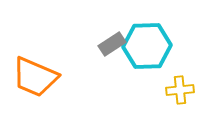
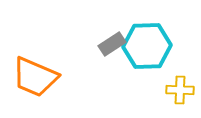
yellow cross: rotated 8 degrees clockwise
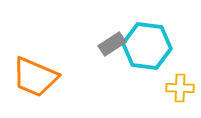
cyan hexagon: rotated 9 degrees clockwise
yellow cross: moved 2 px up
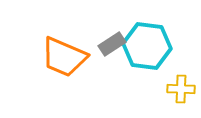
orange trapezoid: moved 29 px right, 20 px up
yellow cross: moved 1 px right, 1 px down
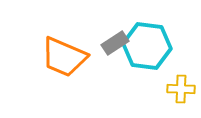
gray rectangle: moved 3 px right, 1 px up
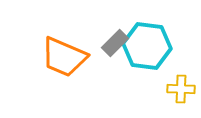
gray rectangle: rotated 12 degrees counterclockwise
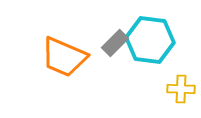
cyan hexagon: moved 3 px right, 6 px up
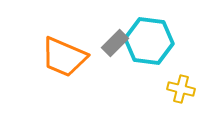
cyan hexagon: moved 1 px left, 1 px down
yellow cross: rotated 12 degrees clockwise
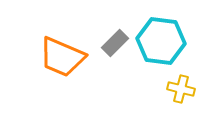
cyan hexagon: moved 12 px right
orange trapezoid: moved 2 px left
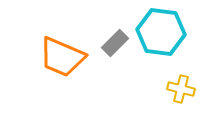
cyan hexagon: moved 9 px up
